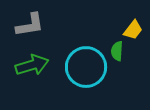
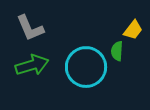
gray L-shape: moved 3 px down; rotated 76 degrees clockwise
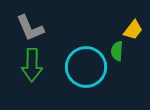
green arrow: rotated 108 degrees clockwise
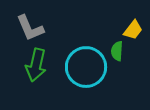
green arrow: moved 4 px right; rotated 12 degrees clockwise
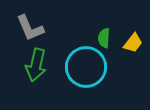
yellow trapezoid: moved 13 px down
green semicircle: moved 13 px left, 13 px up
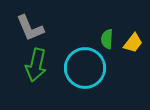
green semicircle: moved 3 px right, 1 px down
cyan circle: moved 1 px left, 1 px down
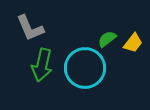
green semicircle: rotated 48 degrees clockwise
green arrow: moved 6 px right
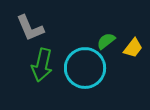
green semicircle: moved 1 px left, 2 px down
yellow trapezoid: moved 5 px down
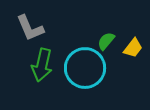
green semicircle: rotated 12 degrees counterclockwise
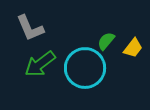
green arrow: moved 2 px left, 1 px up; rotated 40 degrees clockwise
